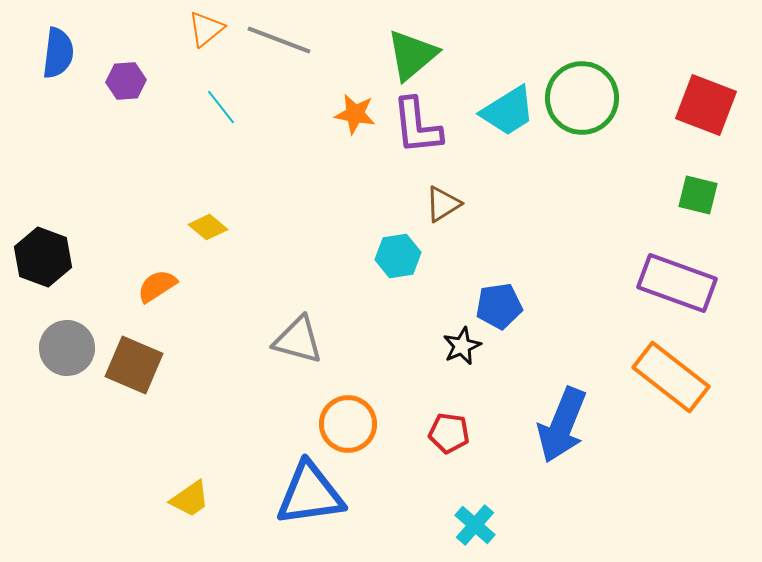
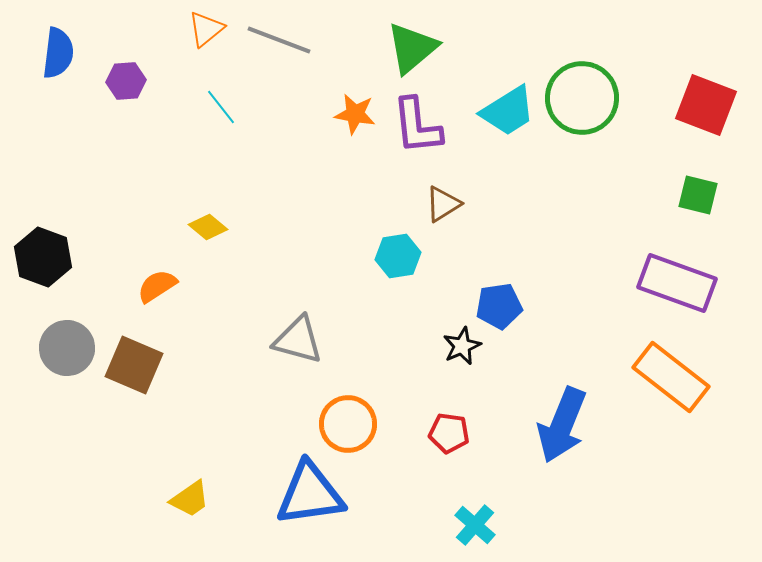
green triangle: moved 7 px up
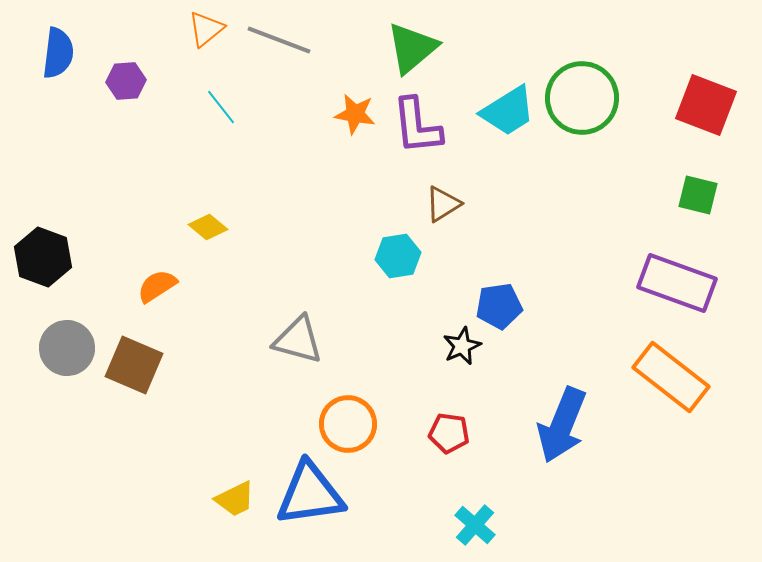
yellow trapezoid: moved 45 px right; rotated 9 degrees clockwise
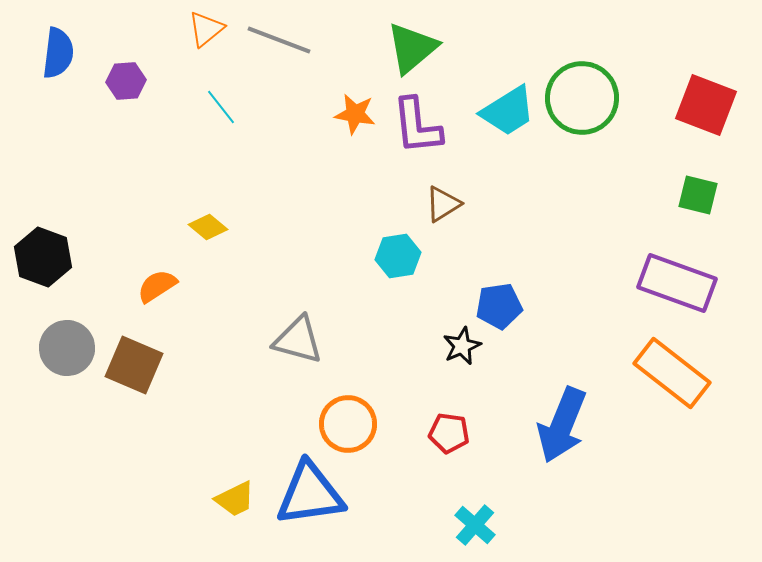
orange rectangle: moved 1 px right, 4 px up
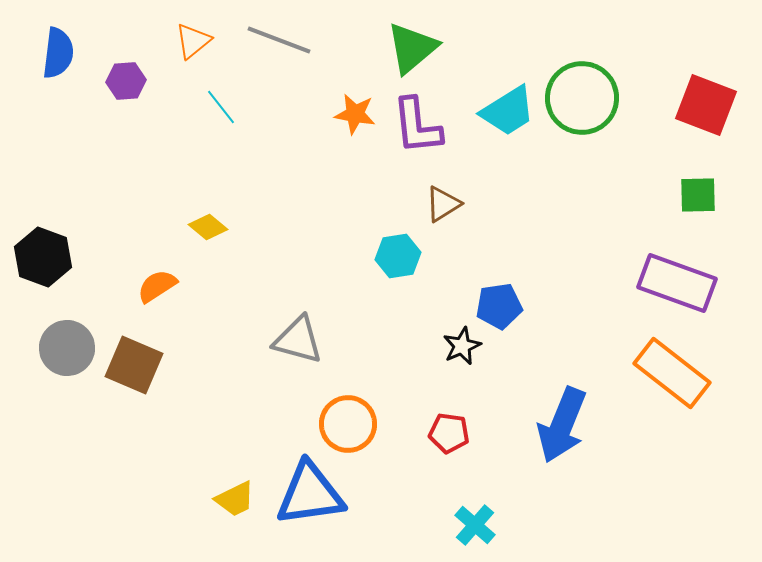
orange triangle: moved 13 px left, 12 px down
green square: rotated 15 degrees counterclockwise
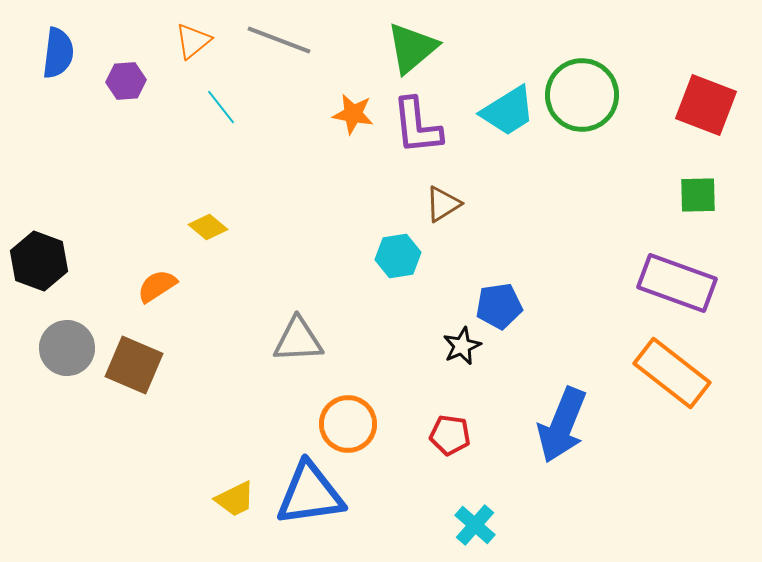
green circle: moved 3 px up
orange star: moved 2 px left
black hexagon: moved 4 px left, 4 px down
gray triangle: rotated 18 degrees counterclockwise
red pentagon: moved 1 px right, 2 px down
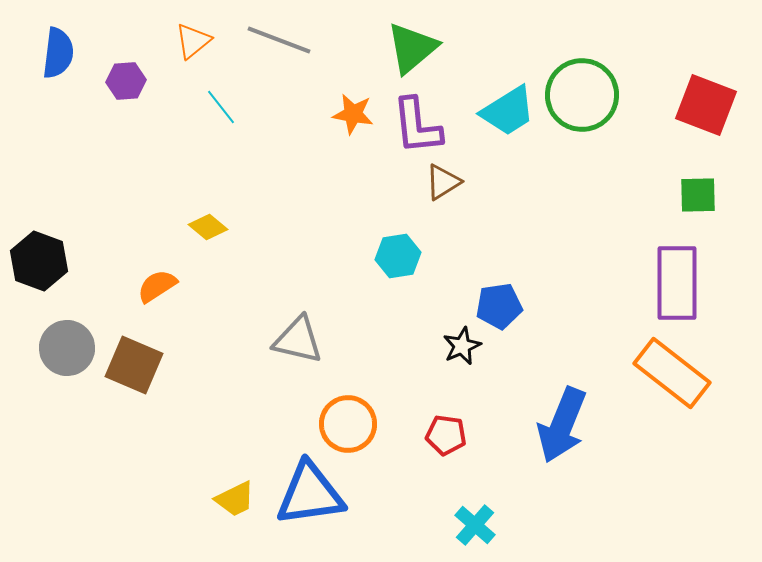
brown triangle: moved 22 px up
purple rectangle: rotated 70 degrees clockwise
gray triangle: rotated 16 degrees clockwise
red pentagon: moved 4 px left
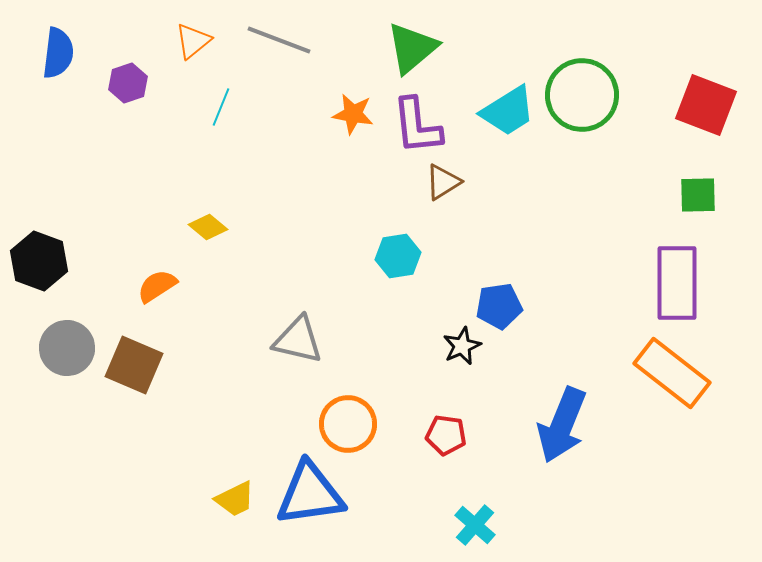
purple hexagon: moved 2 px right, 2 px down; rotated 15 degrees counterclockwise
cyan line: rotated 60 degrees clockwise
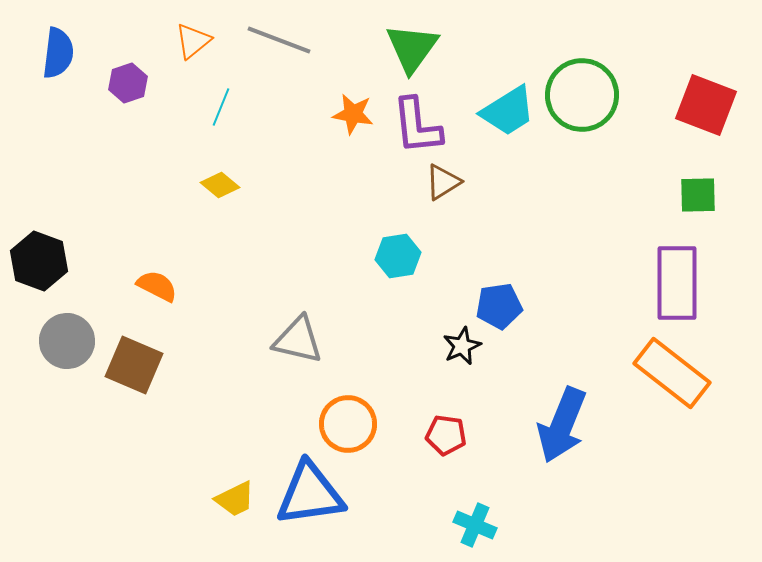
green triangle: rotated 14 degrees counterclockwise
yellow diamond: moved 12 px right, 42 px up
orange semicircle: rotated 60 degrees clockwise
gray circle: moved 7 px up
cyan cross: rotated 18 degrees counterclockwise
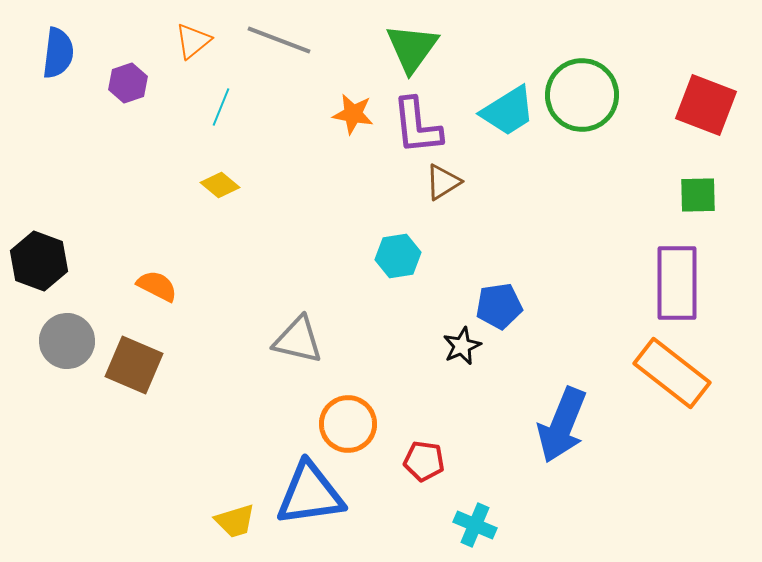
red pentagon: moved 22 px left, 26 px down
yellow trapezoid: moved 22 px down; rotated 9 degrees clockwise
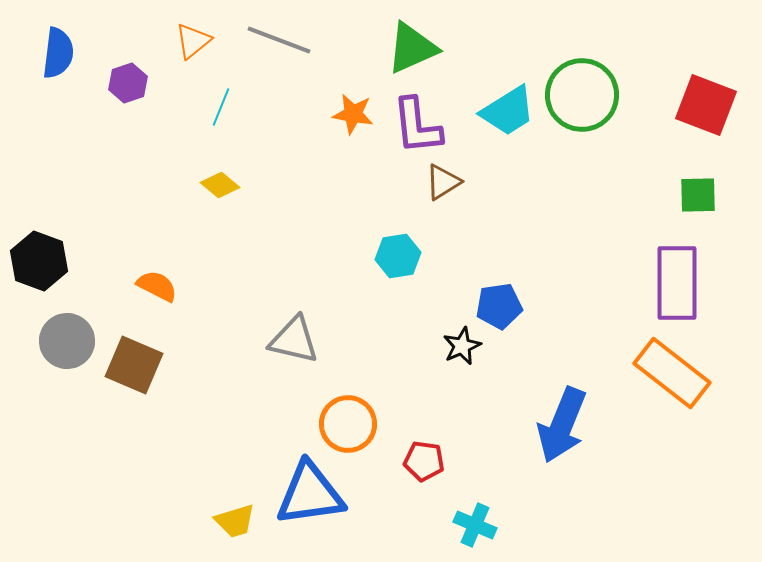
green triangle: rotated 30 degrees clockwise
gray triangle: moved 4 px left
